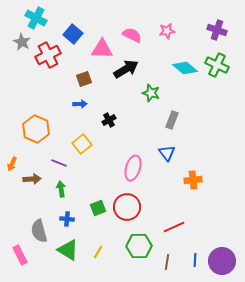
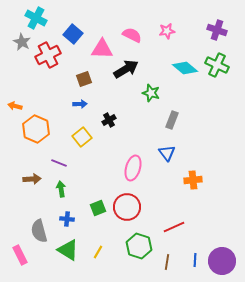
yellow square: moved 7 px up
orange arrow: moved 3 px right, 58 px up; rotated 80 degrees clockwise
green hexagon: rotated 20 degrees clockwise
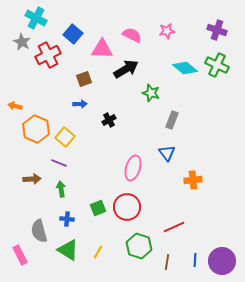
yellow square: moved 17 px left; rotated 12 degrees counterclockwise
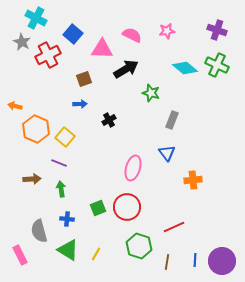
yellow line: moved 2 px left, 2 px down
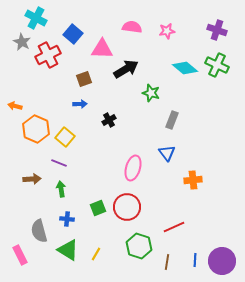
pink semicircle: moved 8 px up; rotated 18 degrees counterclockwise
